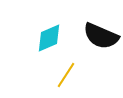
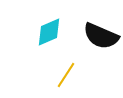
cyan diamond: moved 6 px up
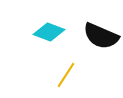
cyan diamond: rotated 44 degrees clockwise
